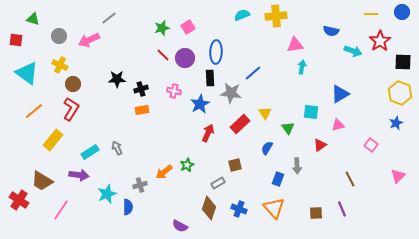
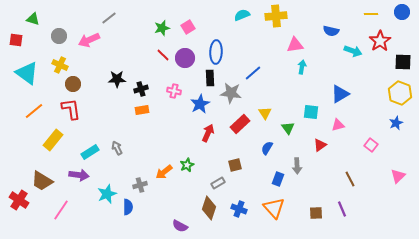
red L-shape at (71, 109): rotated 40 degrees counterclockwise
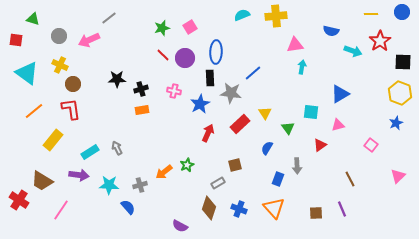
pink square at (188, 27): moved 2 px right
cyan star at (107, 194): moved 2 px right, 9 px up; rotated 24 degrees clockwise
blue semicircle at (128, 207): rotated 42 degrees counterclockwise
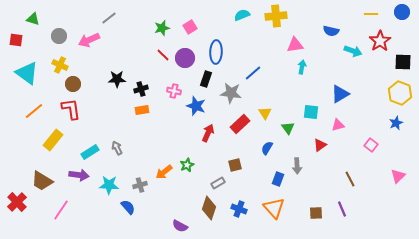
black rectangle at (210, 78): moved 4 px left, 1 px down; rotated 21 degrees clockwise
blue star at (200, 104): moved 4 px left, 2 px down; rotated 24 degrees counterclockwise
red cross at (19, 200): moved 2 px left, 2 px down; rotated 12 degrees clockwise
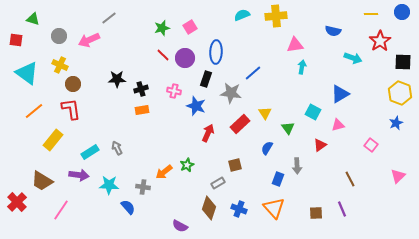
blue semicircle at (331, 31): moved 2 px right
cyan arrow at (353, 51): moved 7 px down
cyan square at (311, 112): moved 2 px right; rotated 21 degrees clockwise
gray cross at (140, 185): moved 3 px right, 2 px down; rotated 24 degrees clockwise
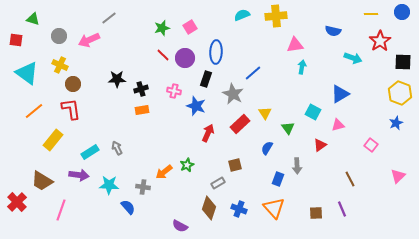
gray star at (231, 93): moved 2 px right, 1 px down; rotated 20 degrees clockwise
pink line at (61, 210): rotated 15 degrees counterclockwise
